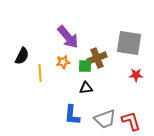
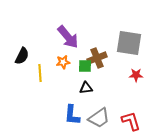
gray trapezoid: moved 6 px left, 1 px up; rotated 15 degrees counterclockwise
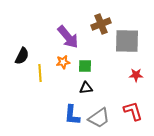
gray square: moved 2 px left, 2 px up; rotated 8 degrees counterclockwise
brown cross: moved 4 px right, 34 px up
red L-shape: moved 2 px right, 10 px up
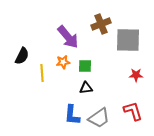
gray square: moved 1 px right, 1 px up
yellow line: moved 2 px right
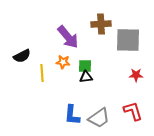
brown cross: rotated 18 degrees clockwise
black semicircle: rotated 36 degrees clockwise
orange star: rotated 16 degrees clockwise
black triangle: moved 11 px up
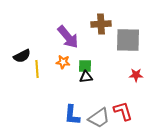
yellow line: moved 5 px left, 4 px up
red L-shape: moved 10 px left
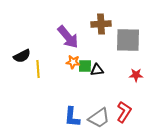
orange star: moved 10 px right
yellow line: moved 1 px right
black triangle: moved 11 px right, 7 px up
red L-shape: moved 1 px right, 1 px down; rotated 50 degrees clockwise
blue L-shape: moved 2 px down
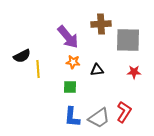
green square: moved 15 px left, 21 px down
red star: moved 2 px left, 3 px up
